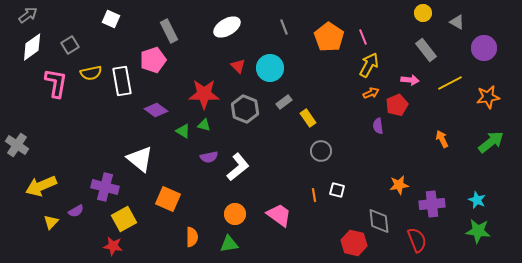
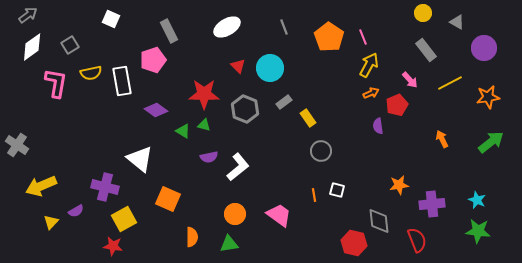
pink arrow at (410, 80): rotated 42 degrees clockwise
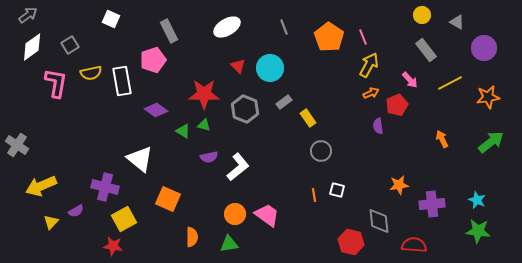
yellow circle at (423, 13): moved 1 px left, 2 px down
pink trapezoid at (279, 215): moved 12 px left
red semicircle at (417, 240): moved 3 px left, 5 px down; rotated 65 degrees counterclockwise
red hexagon at (354, 243): moved 3 px left, 1 px up
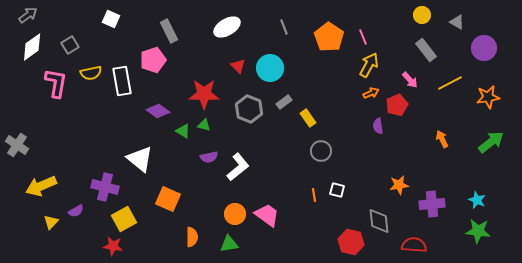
gray hexagon at (245, 109): moved 4 px right
purple diamond at (156, 110): moved 2 px right, 1 px down
